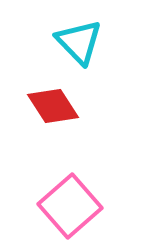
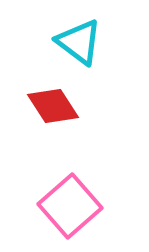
cyan triangle: rotated 9 degrees counterclockwise
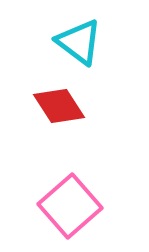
red diamond: moved 6 px right
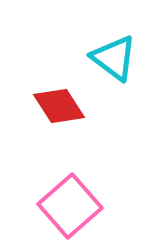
cyan triangle: moved 35 px right, 16 px down
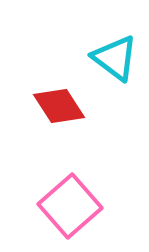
cyan triangle: moved 1 px right
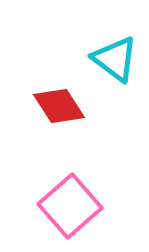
cyan triangle: moved 1 px down
